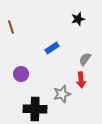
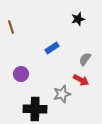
red arrow: rotated 56 degrees counterclockwise
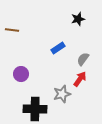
brown line: moved 1 px right, 3 px down; rotated 64 degrees counterclockwise
blue rectangle: moved 6 px right
gray semicircle: moved 2 px left
red arrow: moved 1 px left, 1 px up; rotated 84 degrees counterclockwise
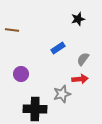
red arrow: rotated 49 degrees clockwise
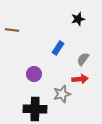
blue rectangle: rotated 24 degrees counterclockwise
purple circle: moved 13 px right
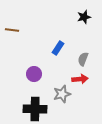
black star: moved 6 px right, 2 px up
gray semicircle: rotated 16 degrees counterclockwise
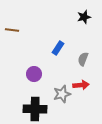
red arrow: moved 1 px right, 6 px down
